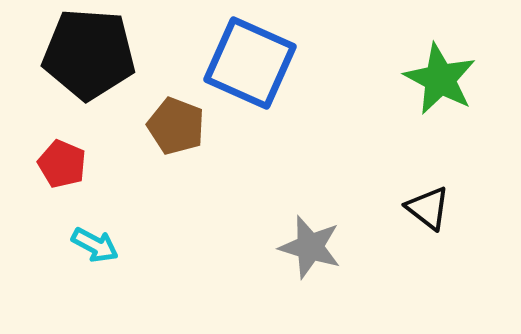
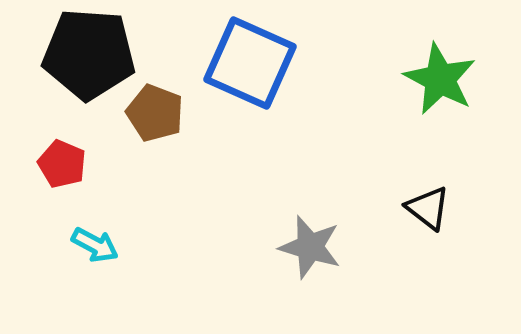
brown pentagon: moved 21 px left, 13 px up
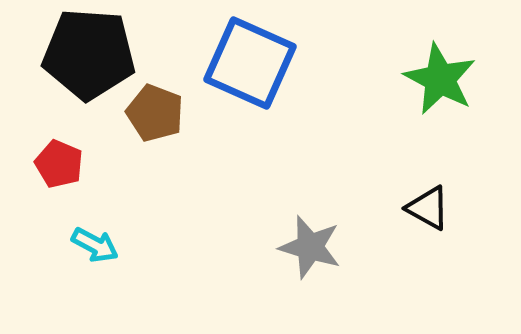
red pentagon: moved 3 px left
black triangle: rotated 9 degrees counterclockwise
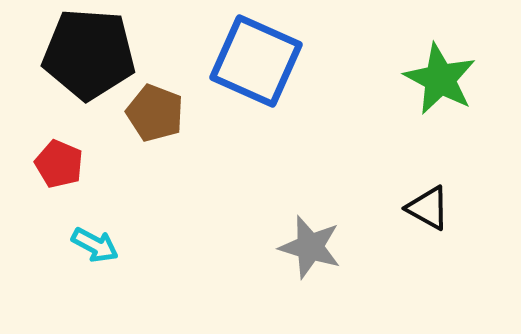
blue square: moved 6 px right, 2 px up
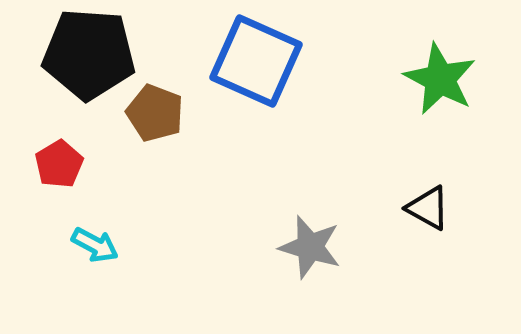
red pentagon: rotated 18 degrees clockwise
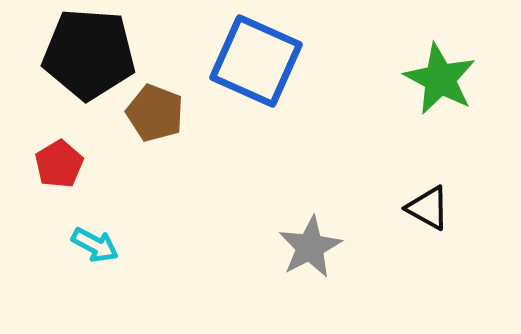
gray star: rotated 28 degrees clockwise
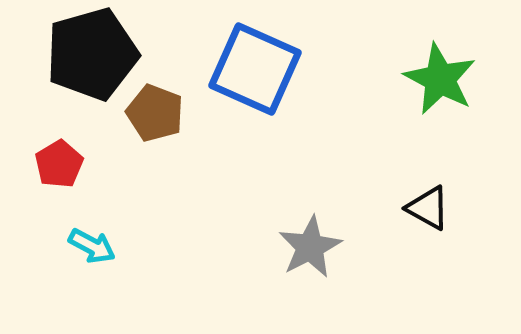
black pentagon: moved 3 px right; rotated 20 degrees counterclockwise
blue square: moved 1 px left, 8 px down
cyan arrow: moved 3 px left, 1 px down
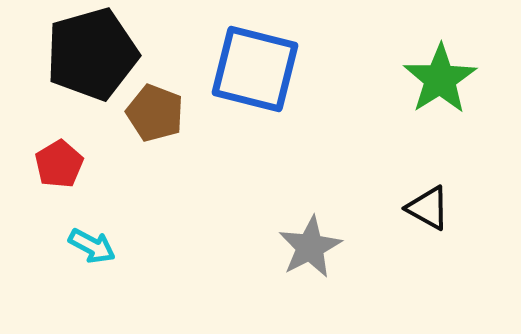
blue square: rotated 10 degrees counterclockwise
green star: rotated 12 degrees clockwise
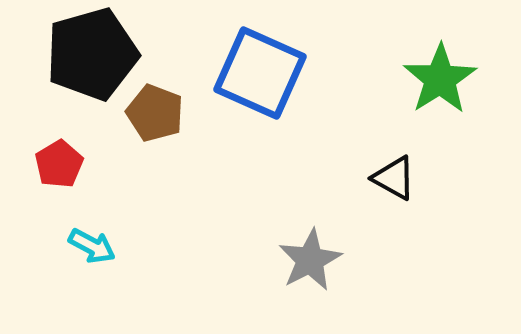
blue square: moved 5 px right, 4 px down; rotated 10 degrees clockwise
black triangle: moved 34 px left, 30 px up
gray star: moved 13 px down
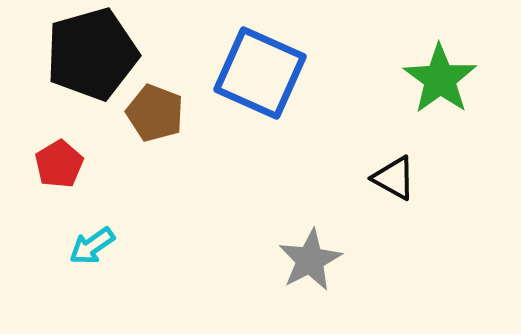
green star: rotated 4 degrees counterclockwise
cyan arrow: rotated 117 degrees clockwise
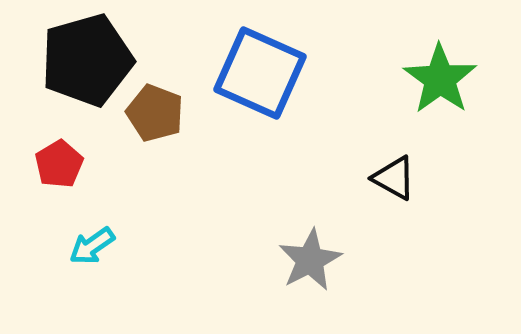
black pentagon: moved 5 px left, 6 px down
